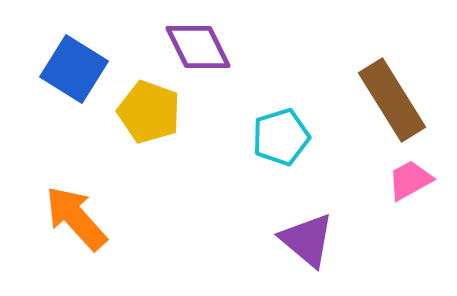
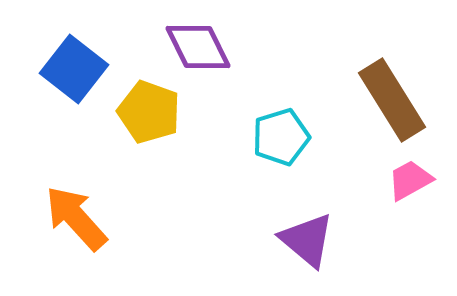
blue square: rotated 6 degrees clockwise
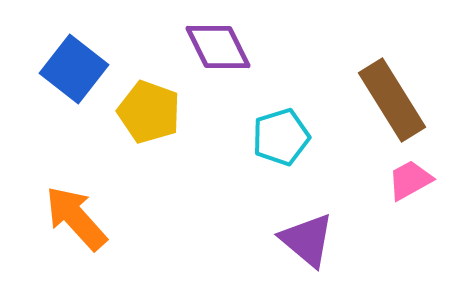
purple diamond: moved 20 px right
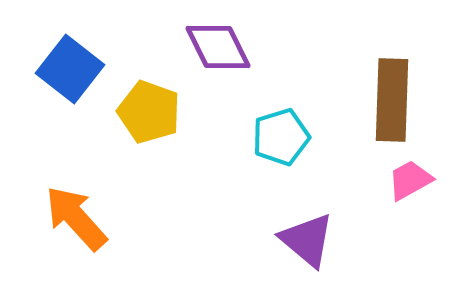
blue square: moved 4 px left
brown rectangle: rotated 34 degrees clockwise
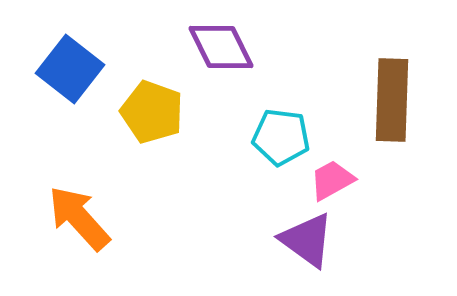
purple diamond: moved 3 px right
yellow pentagon: moved 3 px right
cyan pentagon: rotated 24 degrees clockwise
pink trapezoid: moved 78 px left
orange arrow: moved 3 px right
purple triangle: rotated 4 degrees counterclockwise
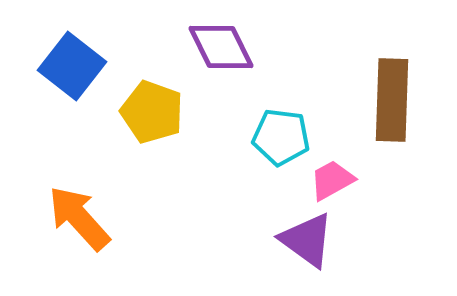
blue square: moved 2 px right, 3 px up
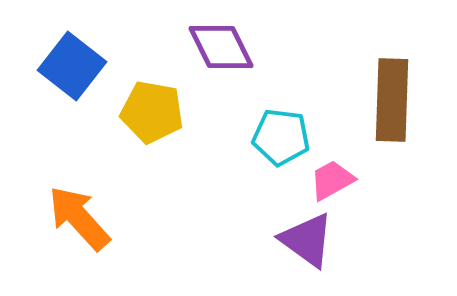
yellow pentagon: rotated 10 degrees counterclockwise
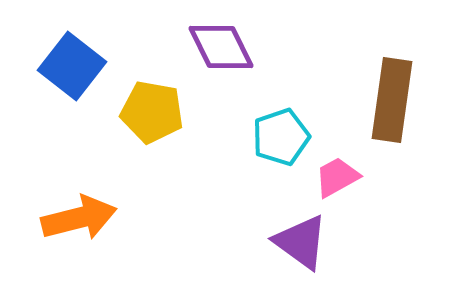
brown rectangle: rotated 6 degrees clockwise
cyan pentagon: rotated 26 degrees counterclockwise
pink trapezoid: moved 5 px right, 3 px up
orange arrow: rotated 118 degrees clockwise
purple triangle: moved 6 px left, 2 px down
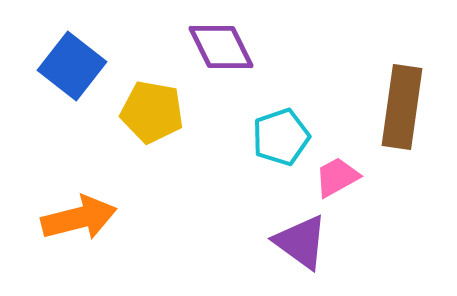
brown rectangle: moved 10 px right, 7 px down
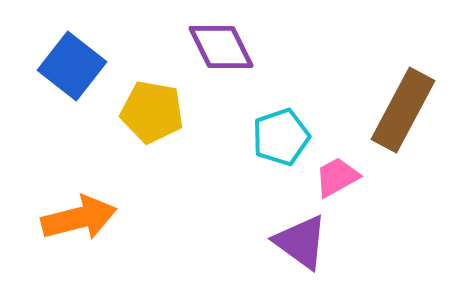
brown rectangle: moved 1 px right, 3 px down; rotated 20 degrees clockwise
